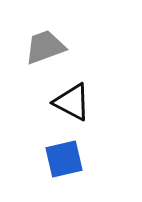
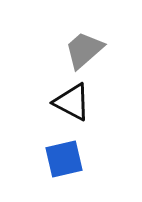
gray trapezoid: moved 39 px right, 3 px down; rotated 21 degrees counterclockwise
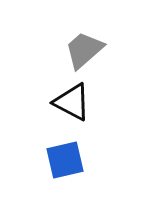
blue square: moved 1 px right, 1 px down
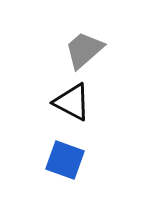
blue square: rotated 33 degrees clockwise
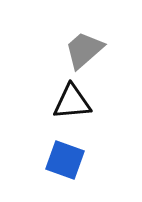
black triangle: rotated 33 degrees counterclockwise
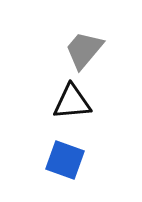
gray trapezoid: rotated 9 degrees counterclockwise
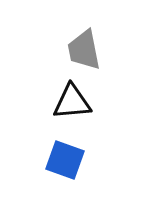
gray trapezoid: rotated 51 degrees counterclockwise
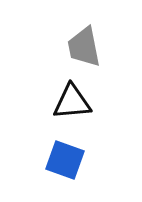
gray trapezoid: moved 3 px up
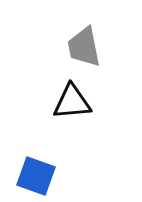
blue square: moved 29 px left, 16 px down
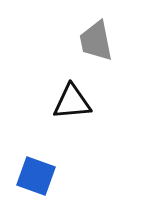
gray trapezoid: moved 12 px right, 6 px up
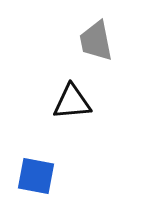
blue square: rotated 9 degrees counterclockwise
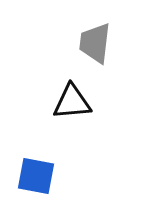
gray trapezoid: moved 1 px left, 2 px down; rotated 18 degrees clockwise
